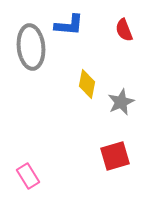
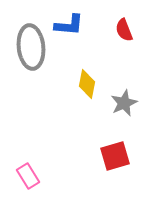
gray star: moved 3 px right, 1 px down
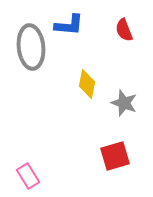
gray star: rotated 28 degrees counterclockwise
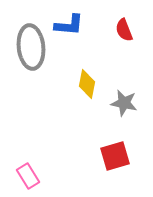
gray star: rotated 8 degrees counterclockwise
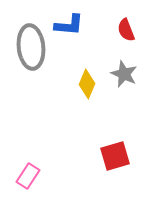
red semicircle: moved 2 px right
yellow diamond: rotated 12 degrees clockwise
gray star: moved 29 px up; rotated 12 degrees clockwise
pink rectangle: rotated 65 degrees clockwise
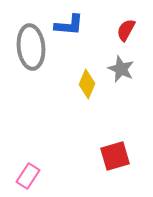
red semicircle: rotated 50 degrees clockwise
gray star: moved 3 px left, 5 px up
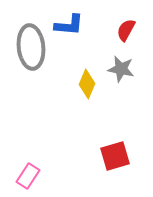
gray star: rotated 12 degrees counterclockwise
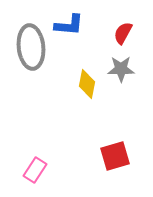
red semicircle: moved 3 px left, 3 px down
gray star: rotated 12 degrees counterclockwise
yellow diamond: rotated 12 degrees counterclockwise
pink rectangle: moved 7 px right, 6 px up
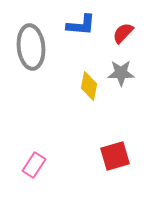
blue L-shape: moved 12 px right
red semicircle: rotated 15 degrees clockwise
gray star: moved 4 px down
yellow diamond: moved 2 px right, 2 px down
pink rectangle: moved 1 px left, 5 px up
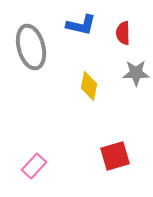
blue L-shape: rotated 8 degrees clockwise
red semicircle: rotated 45 degrees counterclockwise
gray ellipse: rotated 9 degrees counterclockwise
gray star: moved 15 px right
pink rectangle: moved 1 px down; rotated 10 degrees clockwise
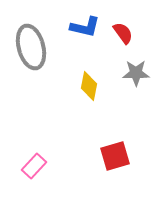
blue L-shape: moved 4 px right, 2 px down
red semicircle: rotated 145 degrees clockwise
